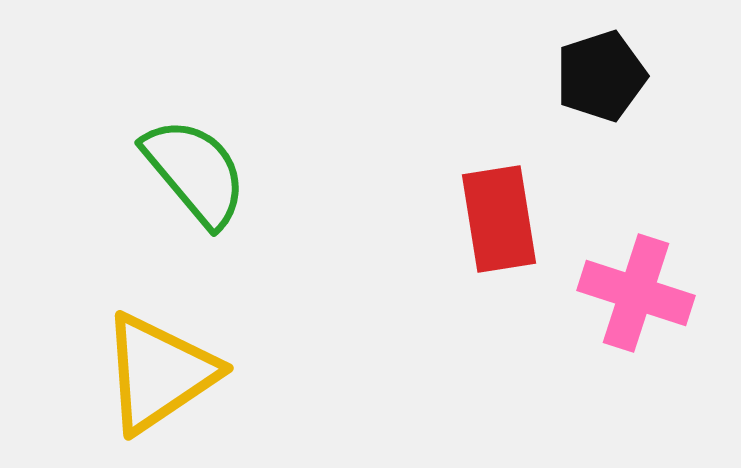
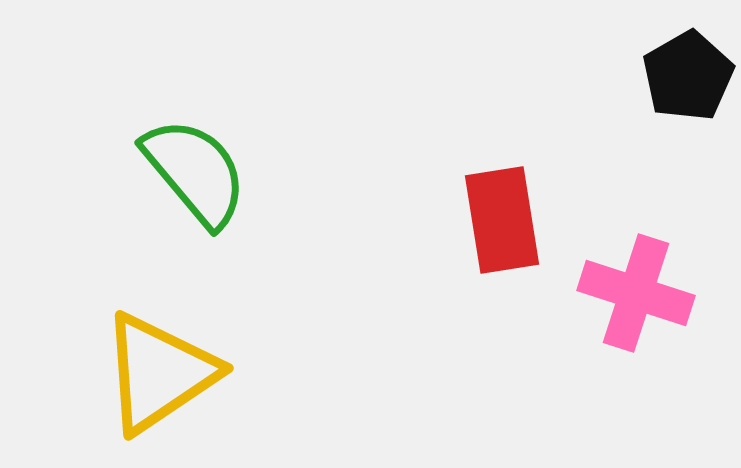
black pentagon: moved 87 px right; rotated 12 degrees counterclockwise
red rectangle: moved 3 px right, 1 px down
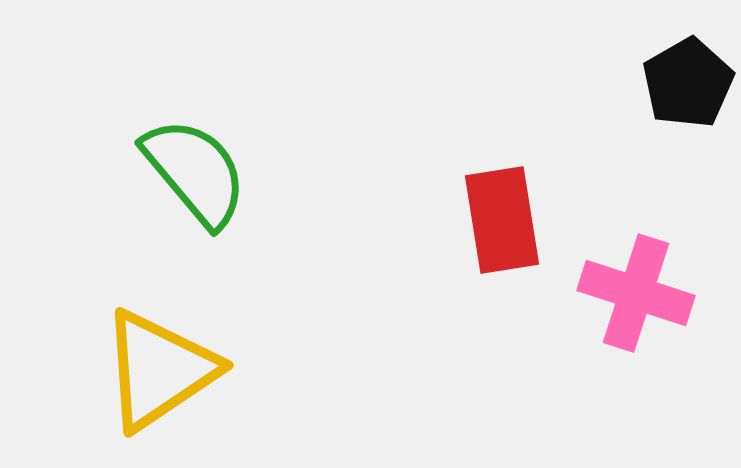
black pentagon: moved 7 px down
yellow triangle: moved 3 px up
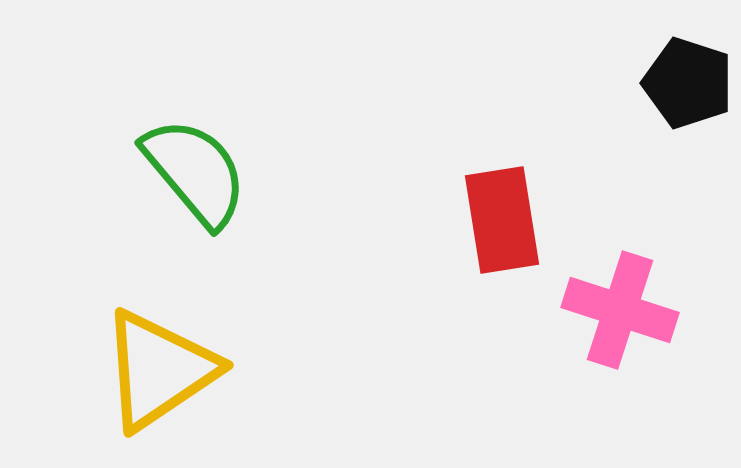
black pentagon: rotated 24 degrees counterclockwise
pink cross: moved 16 px left, 17 px down
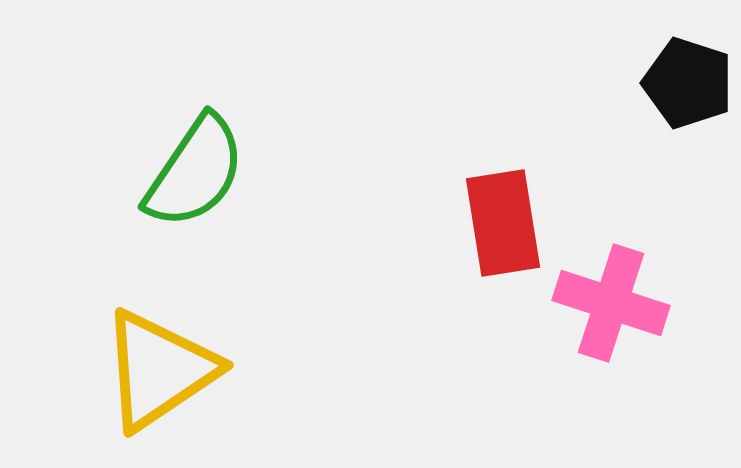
green semicircle: rotated 74 degrees clockwise
red rectangle: moved 1 px right, 3 px down
pink cross: moved 9 px left, 7 px up
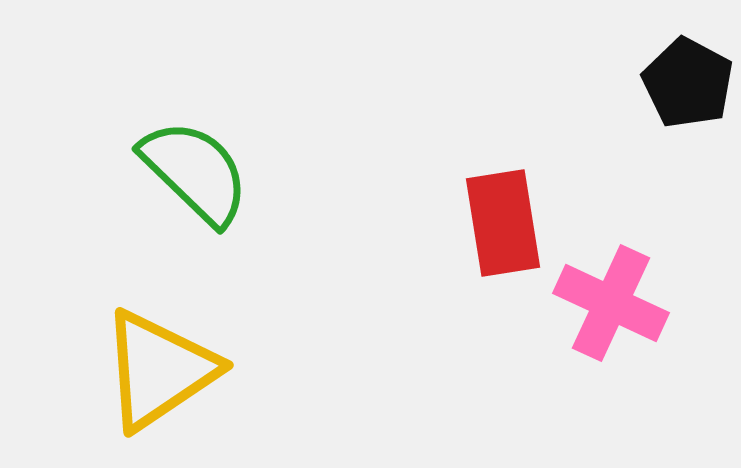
black pentagon: rotated 10 degrees clockwise
green semicircle: rotated 80 degrees counterclockwise
pink cross: rotated 7 degrees clockwise
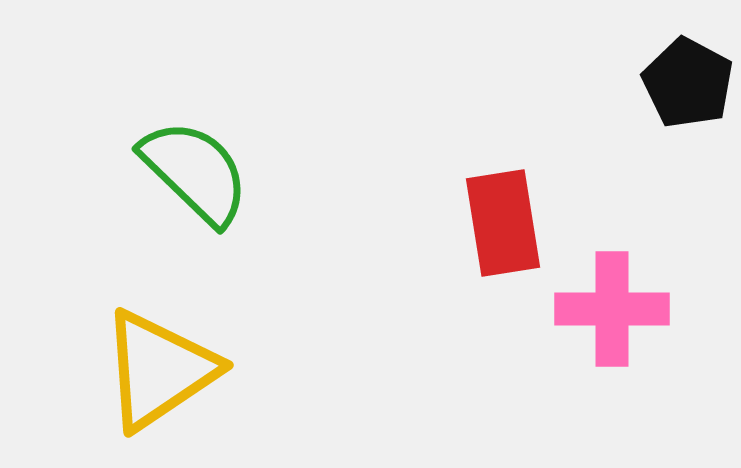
pink cross: moved 1 px right, 6 px down; rotated 25 degrees counterclockwise
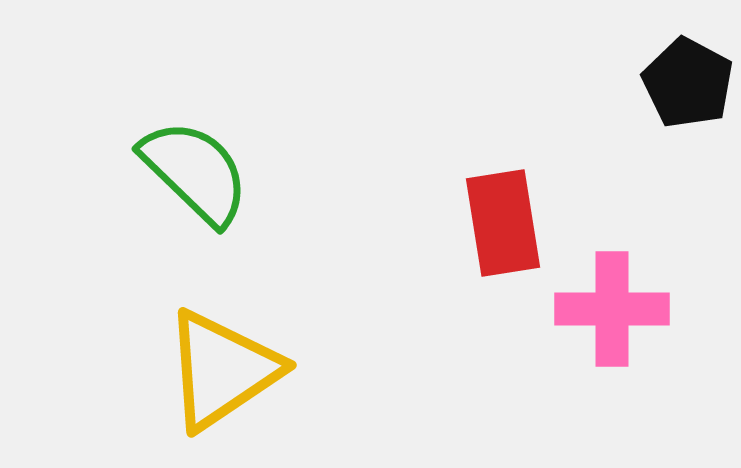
yellow triangle: moved 63 px right
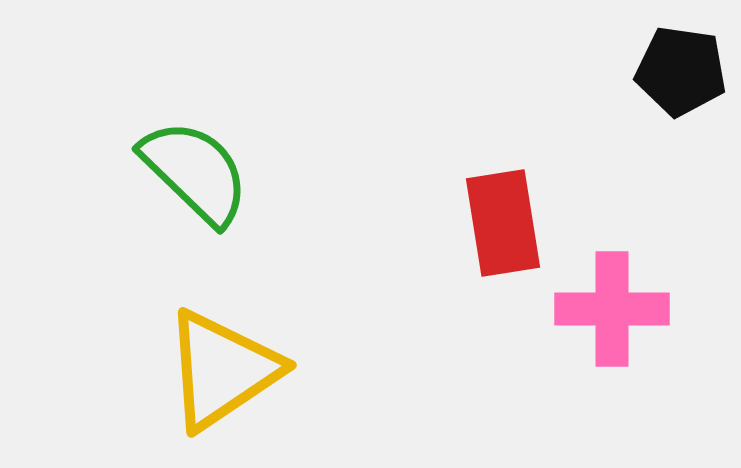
black pentagon: moved 7 px left, 12 px up; rotated 20 degrees counterclockwise
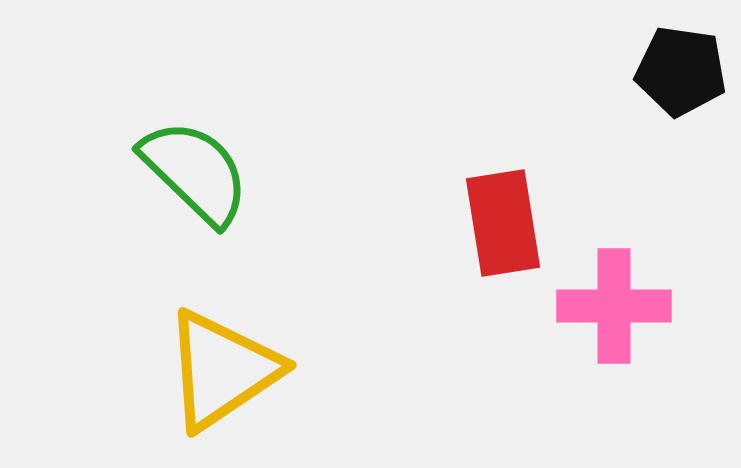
pink cross: moved 2 px right, 3 px up
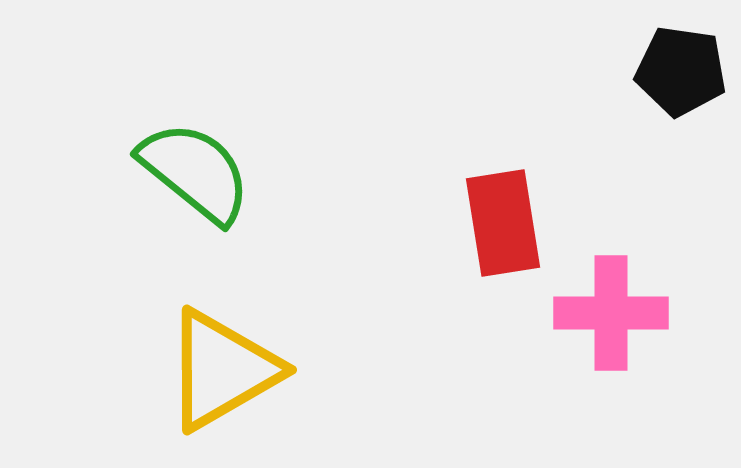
green semicircle: rotated 5 degrees counterclockwise
pink cross: moved 3 px left, 7 px down
yellow triangle: rotated 4 degrees clockwise
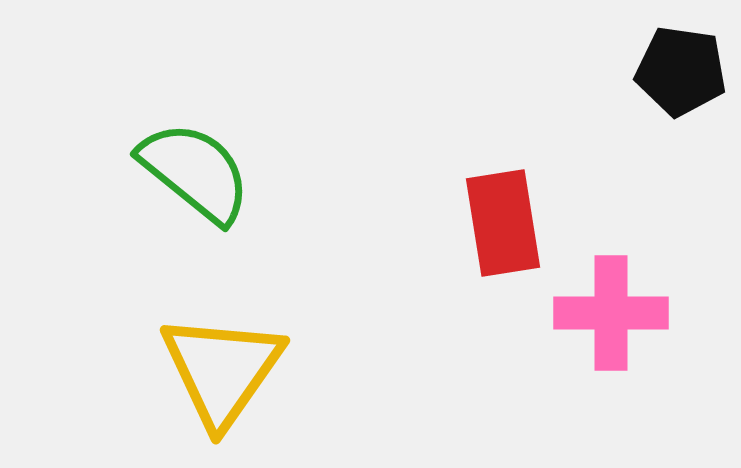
yellow triangle: rotated 25 degrees counterclockwise
